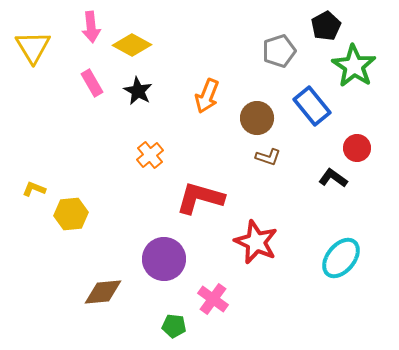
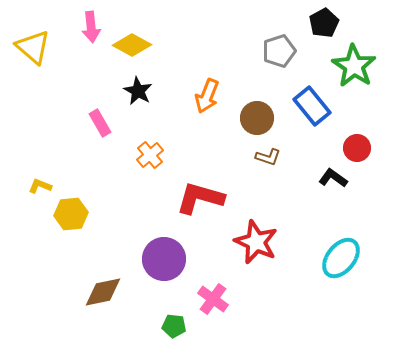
black pentagon: moved 2 px left, 3 px up
yellow triangle: rotated 18 degrees counterclockwise
pink rectangle: moved 8 px right, 40 px down
yellow L-shape: moved 6 px right, 3 px up
brown diamond: rotated 6 degrees counterclockwise
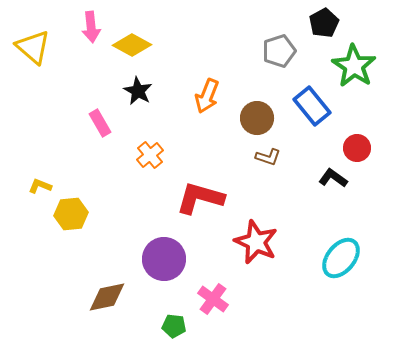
brown diamond: moved 4 px right, 5 px down
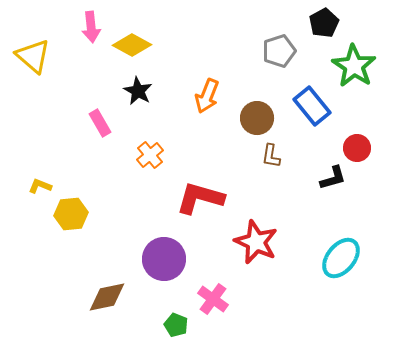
yellow triangle: moved 9 px down
brown L-shape: moved 3 px right, 1 px up; rotated 80 degrees clockwise
black L-shape: rotated 128 degrees clockwise
green pentagon: moved 2 px right, 1 px up; rotated 15 degrees clockwise
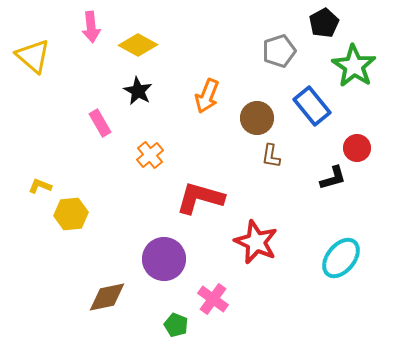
yellow diamond: moved 6 px right
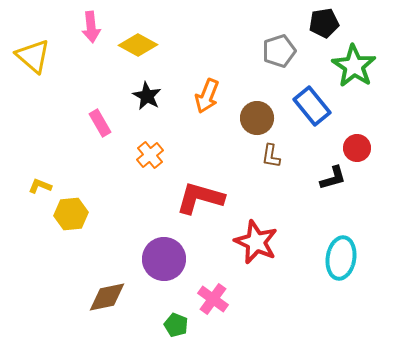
black pentagon: rotated 20 degrees clockwise
black star: moved 9 px right, 5 px down
cyan ellipse: rotated 30 degrees counterclockwise
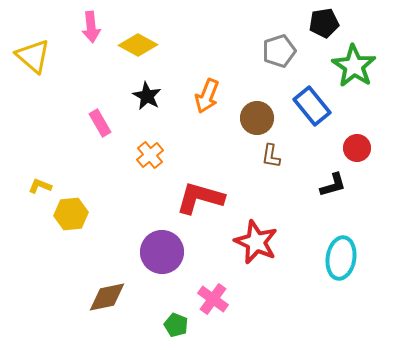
black L-shape: moved 7 px down
purple circle: moved 2 px left, 7 px up
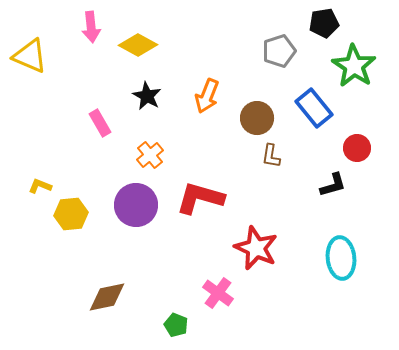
yellow triangle: moved 3 px left; rotated 18 degrees counterclockwise
blue rectangle: moved 2 px right, 2 px down
red star: moved 6 px down
purple circle: moved 26 px left, 47 px up
cyan ellipse: rotated 15 degrees counterclockwise
pink cross: moved 5 px right, 6 px up
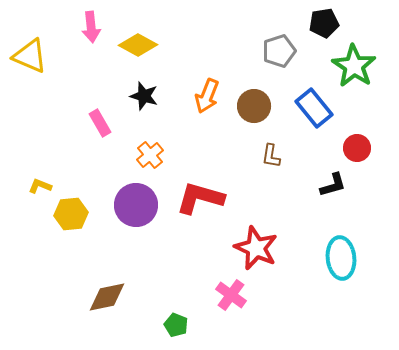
black star: moved 3 px left; rotated 12 degrees counterclockwise
brown circle: moved 3 px left, 12 px up
pink cross: moved 13 px right, 2 px down
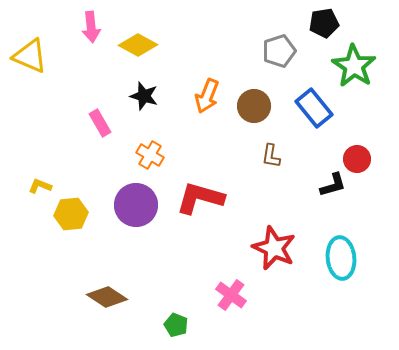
red circle: moved 11 px down
orange cross: rotated 20 degrees counterclockwise
red star: moved 18 px right
brown diamond: rotated 45 degrees clockwise
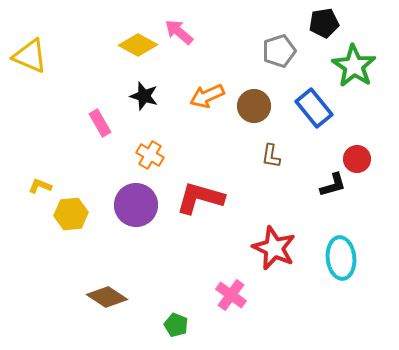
pink arrow: moved 88 px right, 5 px down; rotated 136 degrees clockwise
orange arrow: rotated 44 degrees clockwise
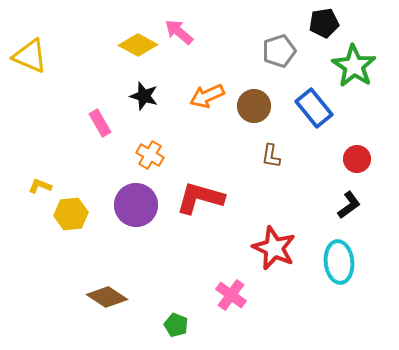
black L-shape: moved 16 px right, 20 px down; rotated 20 degrees counterclockwise
cyan ellipse: moved 2 px left, 4 px down
